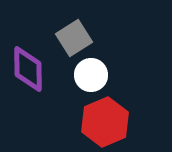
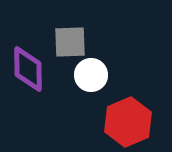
gray square: moved 4 px left, 4 px down; rotated 30 degrees clockwise
red hexagon: moved 23 px right
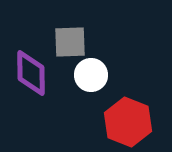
purple diamond: moved 3 px right, 4 px down
red hexagon: rotated 15 degrees counterclockwise
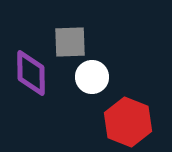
white circle: moved 1 px right, 2 px down
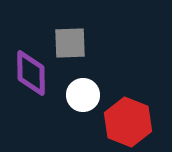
gray square: moved 1 px down
white circle: moved 9 px left, 18 px down
